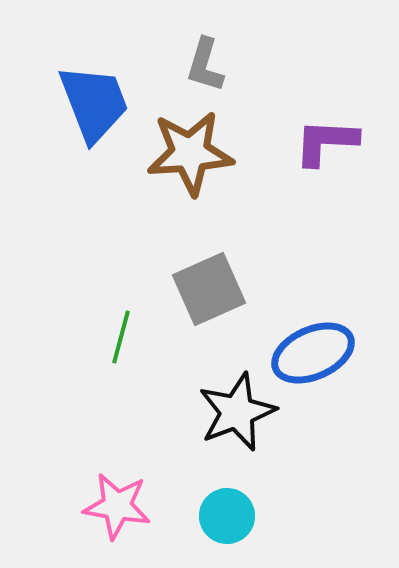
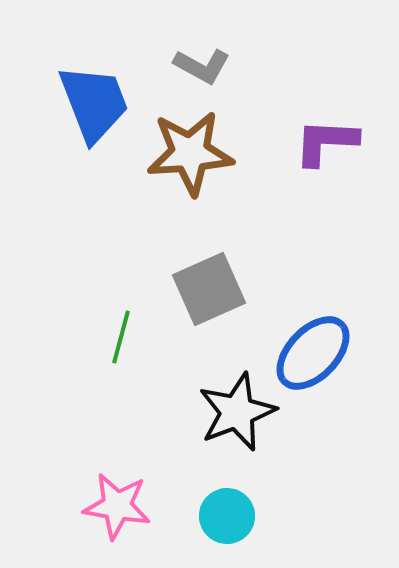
gray L-shape: moved 3 px left, 1 px down; rotated 78 degrees counterclockwise
blue ellipse: rotated 22 degrees counterclockwise
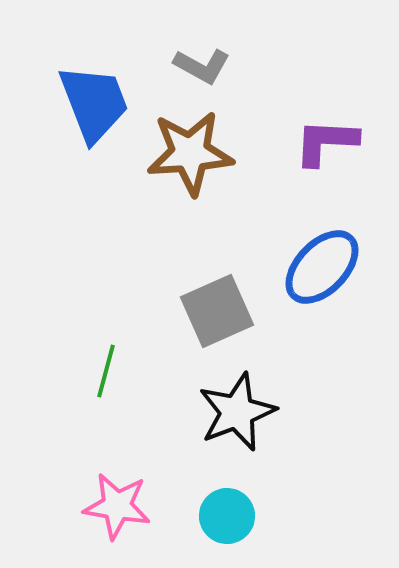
gray square: moved 8 px right, 22 px down
green line: moved 15 px left, 34 px down
blue ellipse: moved 9 px right, 86 px up
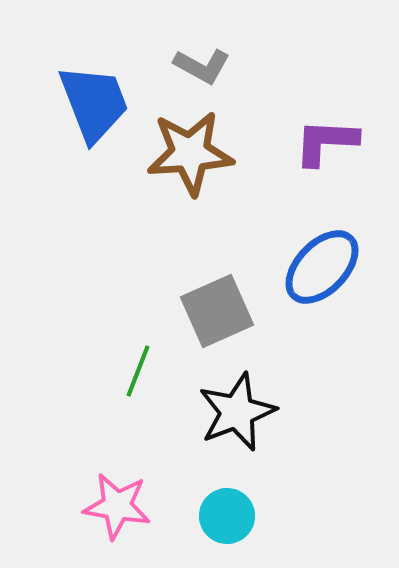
green line: moved 32 px right; rotated 6 degrees clockwise
